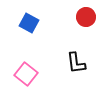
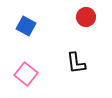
blue square: moved 3 px left, 3 px down
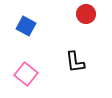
red circle: moved 3 px up
black L-shape: moved 1 px left, 1 px up
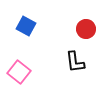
red circle: moved 15 px down
pink square: moved 7 px left, 2 px up
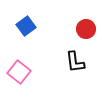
blue square: rotated 24 degrees clockwise
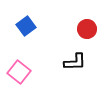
red circle: moved 1 px right
black L-shape: rotated 85 degrees counterclockwise
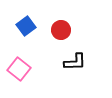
red circle: moved 26 px left, 1 px down
pink square: moved 3 px up
